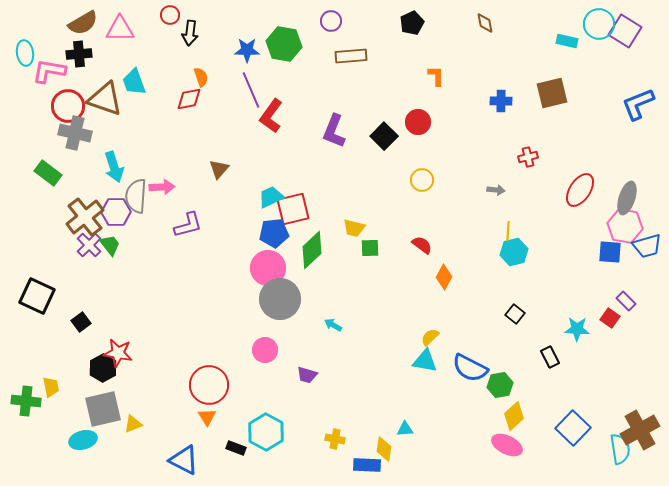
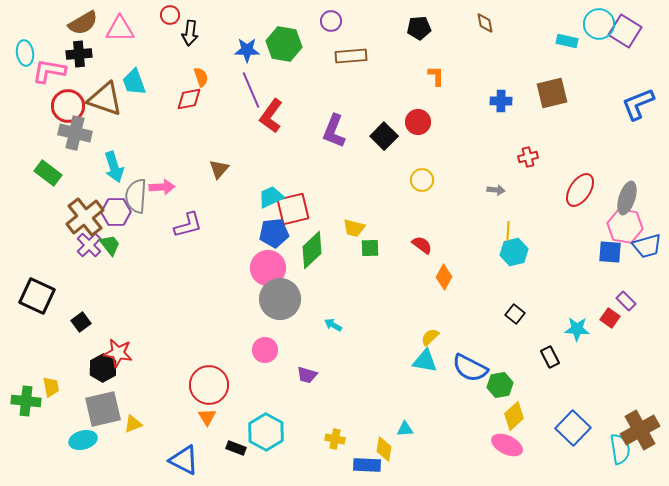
black pentagon at (412, 23): moved 7 px right, 5 px down; rotated 20 degrees clockwise
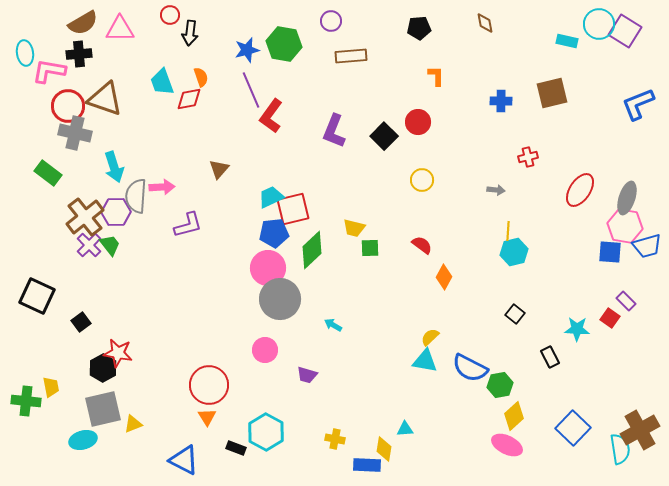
blue star at (247, 50): rotated 15 degrees counterclockwise
cyan trapezoid at (134, 82): moved 28 px right
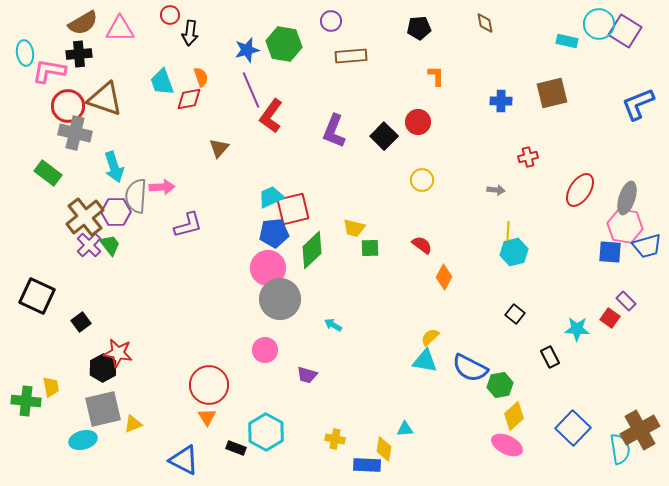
brown triangle at (219, 169): moved 21 px up
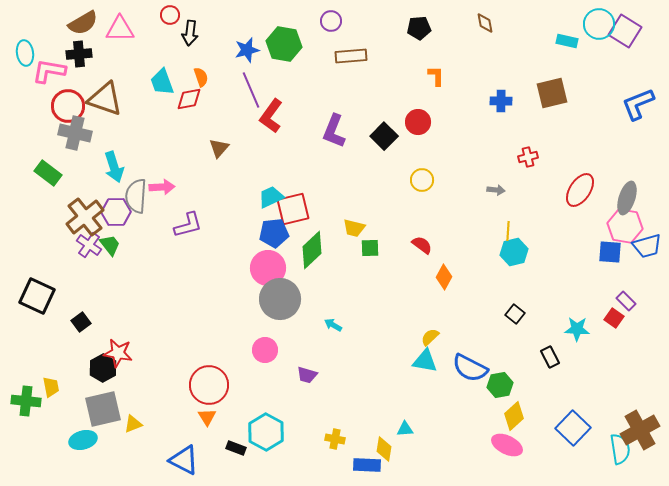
purple cross at (89, 245): rotated 10 degrees counterclockwise
red square at (610, 318): moved 4 px right
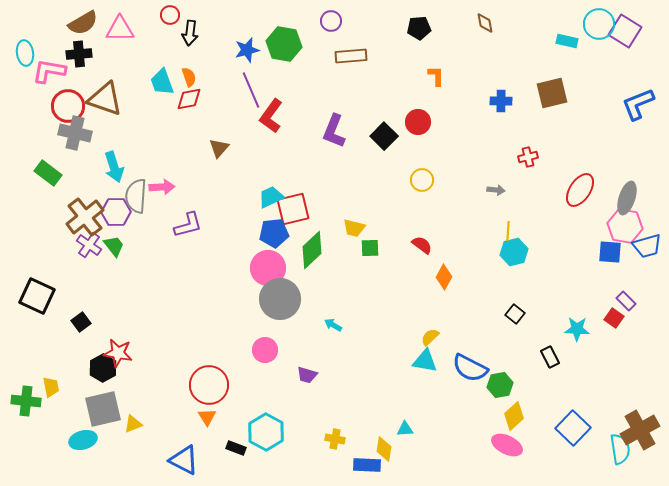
orange semicircle at (201, 77): moved 12 px left
green trapezoid at (110, 245): moved 4 px right, 1 px down
